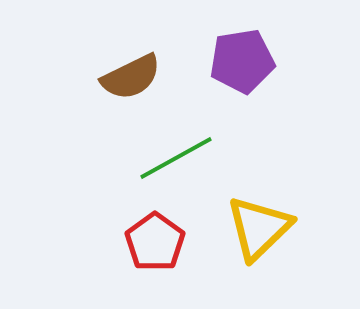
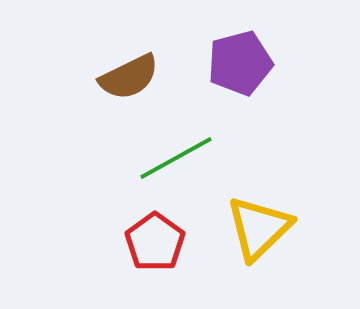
purple pentagon: moved 2 px left, 2 px down; rotated 6 degrees counterclockwise
brown semicircle: moved 2 px left
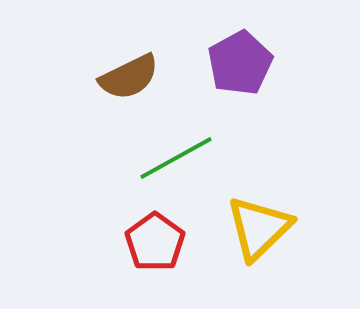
purple pentagon: rotated 14 degrees counterclockwise
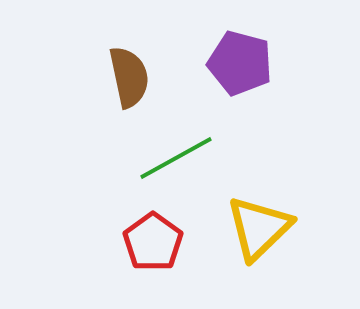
purple pentagon: rotated 28 degrees counterclockwise
brown semicircle: rotated 76 degrees counterclockwise
red pentagon: moved 2 px left
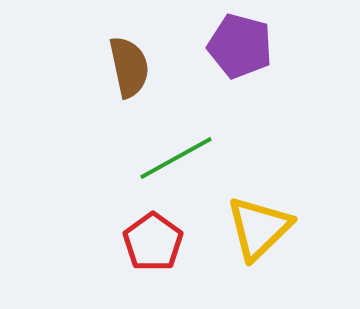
purple pentagon: moved 17 px up
brown semicircle: moved 10 px up
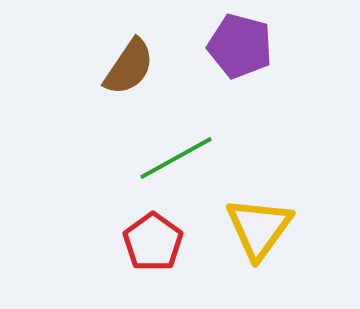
brown semicircle: rotated 46 degrees clockwise
yellow triangle: rotated 10 degrees counterclockwise
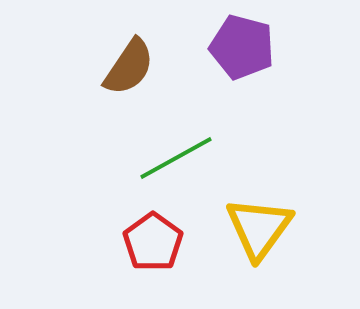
purple pentagon: moved 2 px right, 1 px down
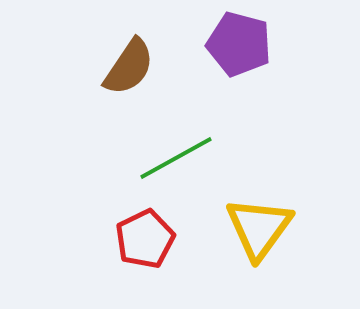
purple pentagon: moved 3 px left, 3 px up
red pentagon: moved 8 px left, 3 px up; rotated 10 degrees clockwise
